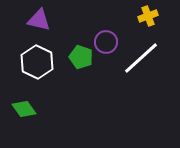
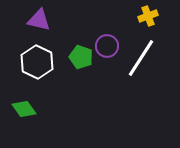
purple circle: moved 1 px right, 4 px down
white line: rotated 15 degrees counterclockwise
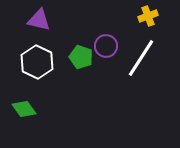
purple circle: moved 1 px left
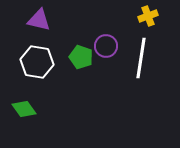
white line: rotated 24 degrees counterclockwise
white hexagon: rotated 16 degrees counterclockwise
